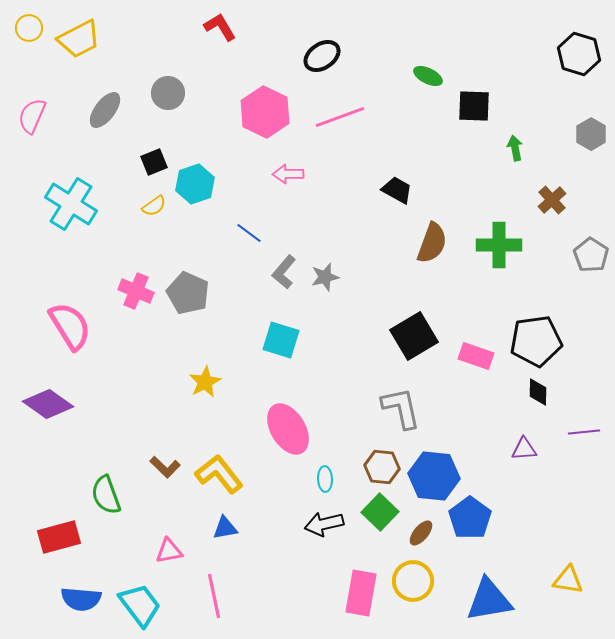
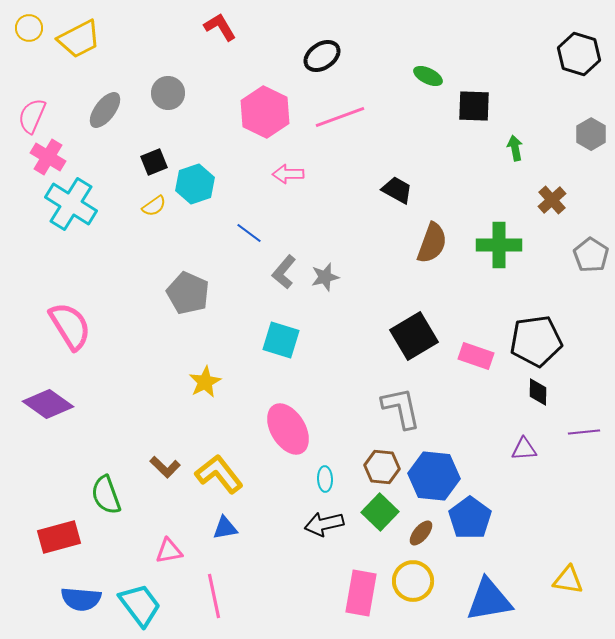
pink cross at (136, 291): moved 88 px left, 134 px up; rotated 8 degrees clockwise
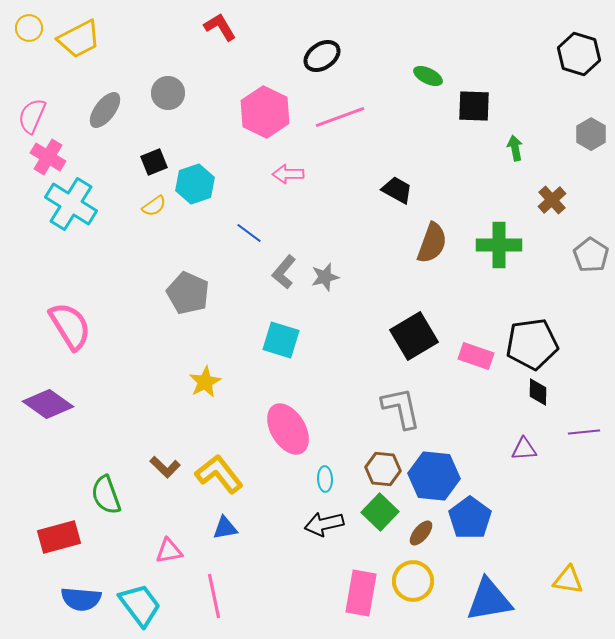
black pentagon at (536, 341): moved 4 px left, 3 px down
brown hexagon at (382, 467): moved 1 px right, 2 px down
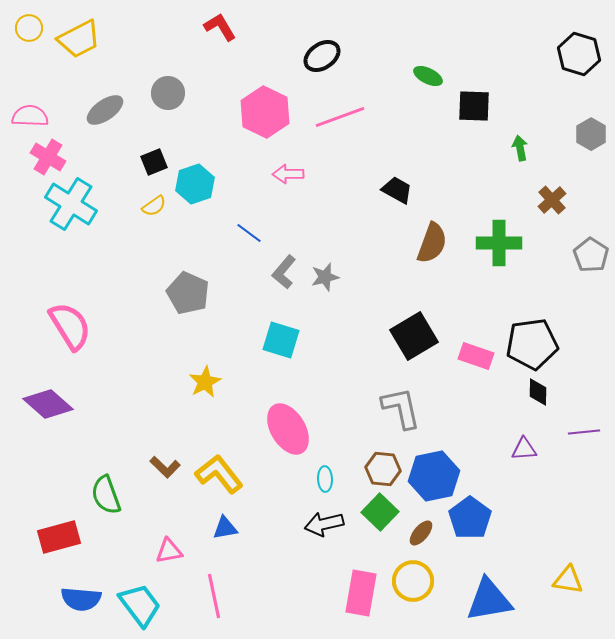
gray ellipse at (105, 110): rotated 18 degrees clockwise
pink semicircle at (32, 116): moved 2 px left; rotated 69 degrees clockwise
green arrow at (515, 148): moved 5 px right
green cross at (499, 245): moved 2 px up
purple diamond at (48, 404): rotated 6 degrees clockwise
blue hexagon at (434, 476): rotated 18 degrees counterclockwise
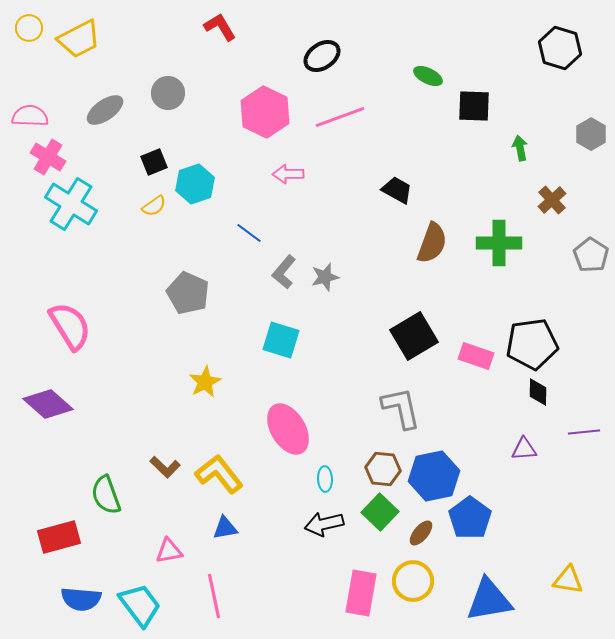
black hexagon at (579, 54): moved 19 px left, 6 px up
